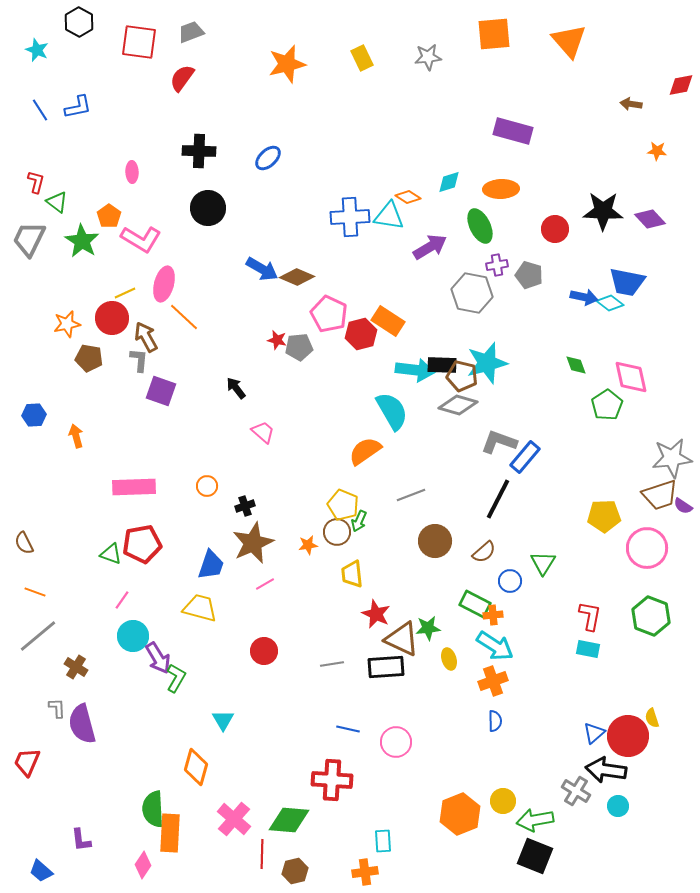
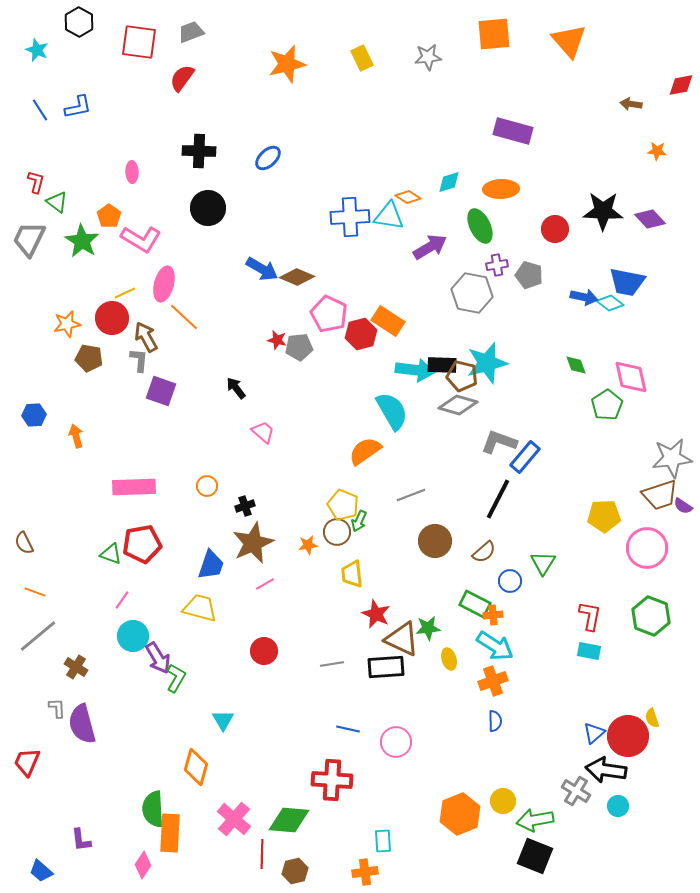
cyan rectangle at (588, 649): moved 1 px right, 2 px down
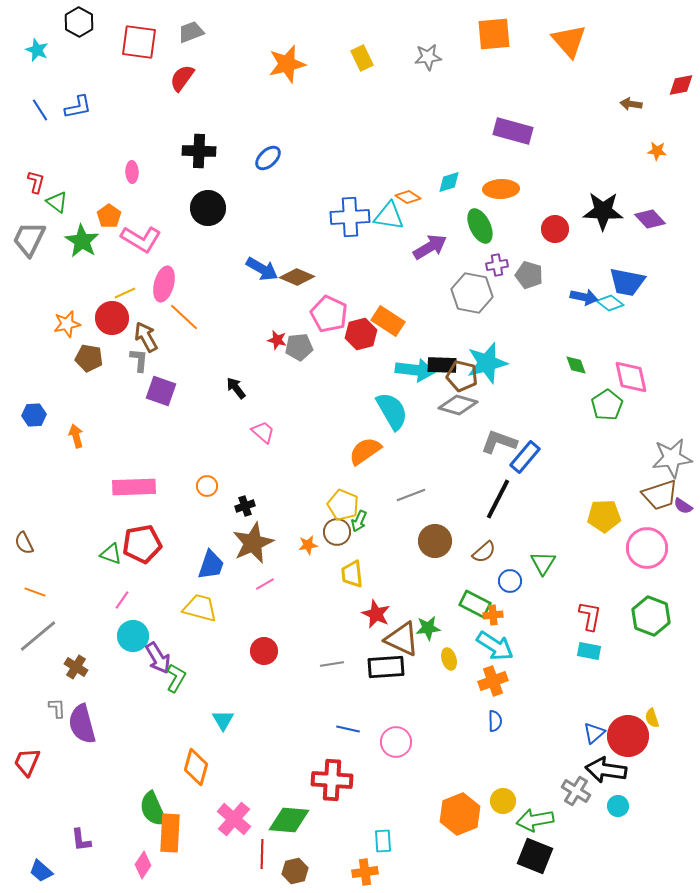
green semicircle at (153, 809): rotated 21 degrees counterclockwise
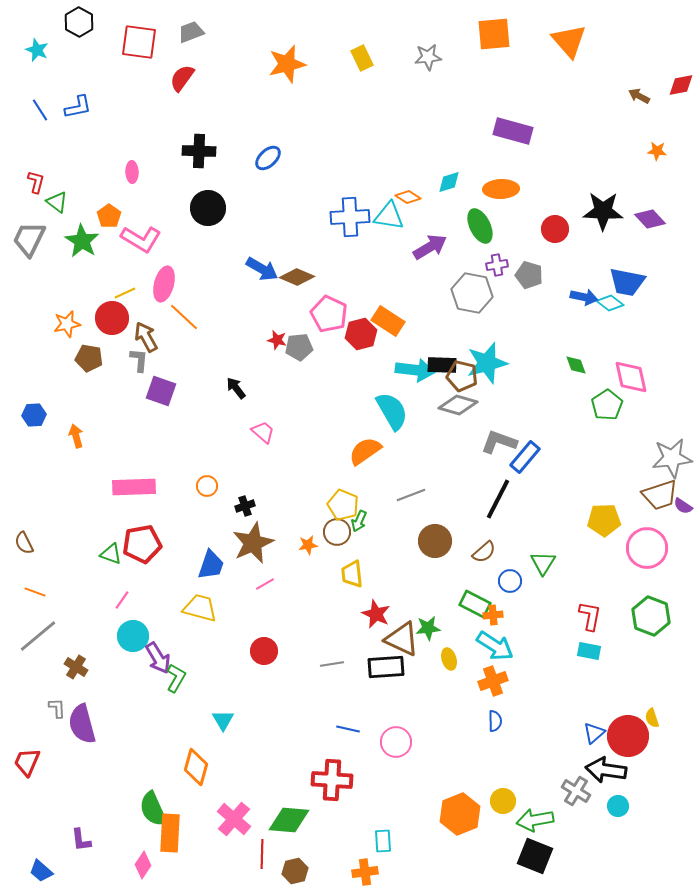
brown arrow at (631, 104): moved 8 px right, 8 px up; rotated 20 degrees clockwise
yellow pentagon at (604, 516): moved 4 px down
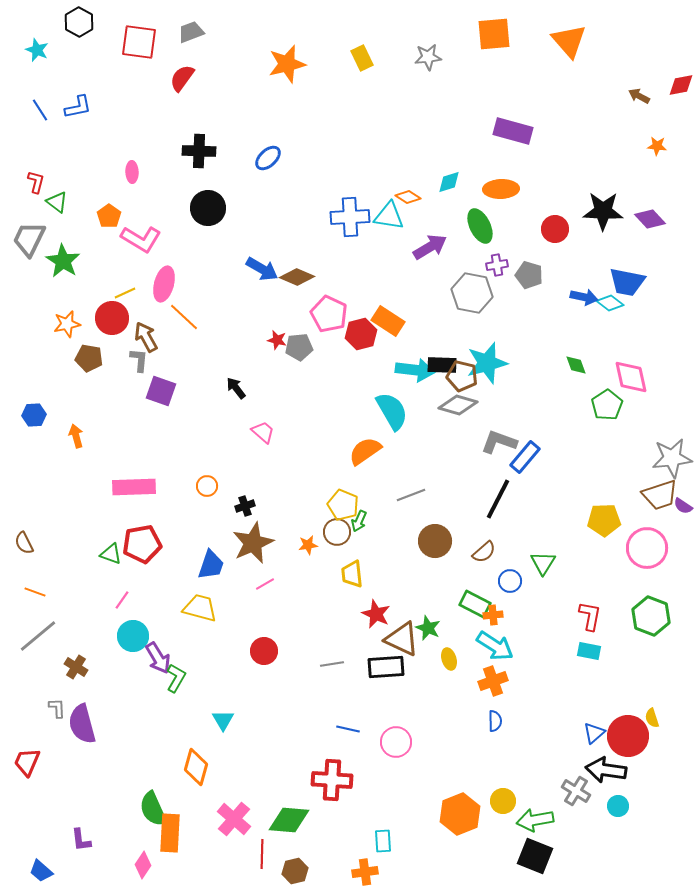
orange star at (657, 151): moved 5 px up
green star at (82, 241): moved 19 px left, 20 px down
green star at (428, 628): rotated 30 degrees clockwise
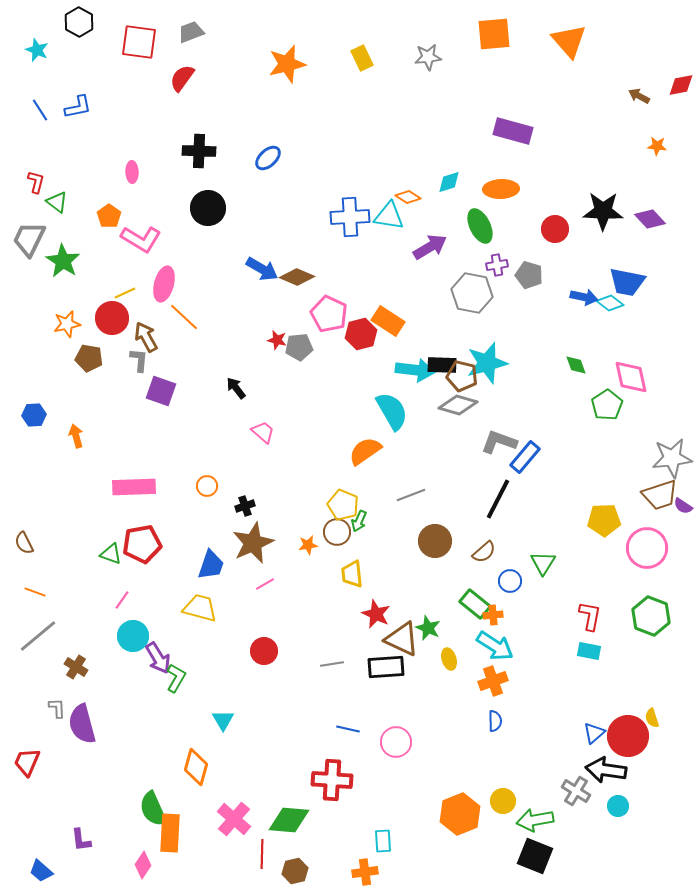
green rectangle at (475, 604): rotated 12 degrees clockwise
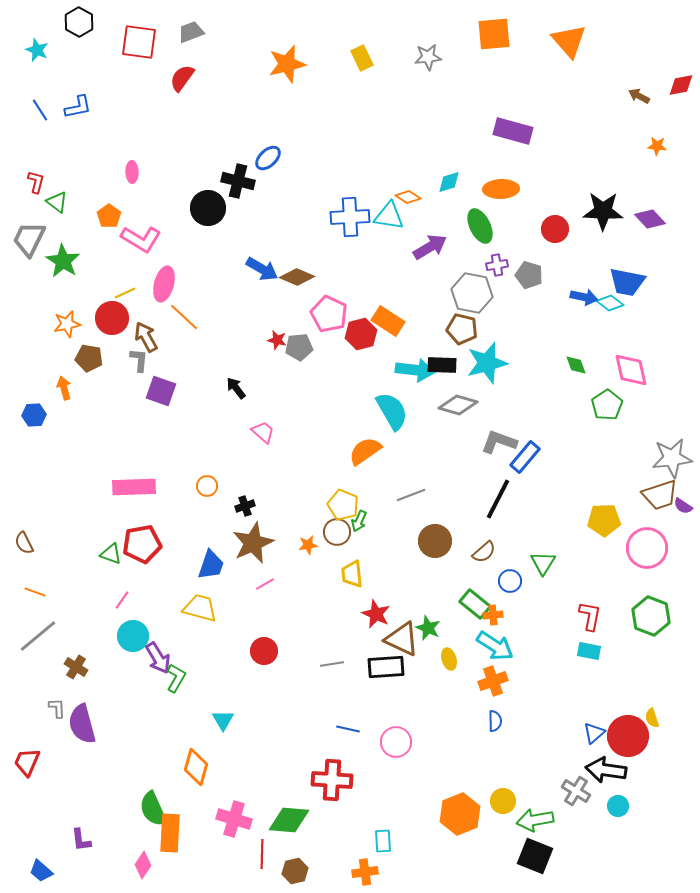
black cross at (199, 151): moved 39 px right, 30 px down; rotated 12 degrees clockwise
brown pentagon at (462, 376): moved 47 px up
pink diamond at (631, 377): moved 7 px up
orange arrow at (76, 436): moved 12 px left, 48 px up
pink cross at (234, 819): rotated 24 degrees counterclockwise
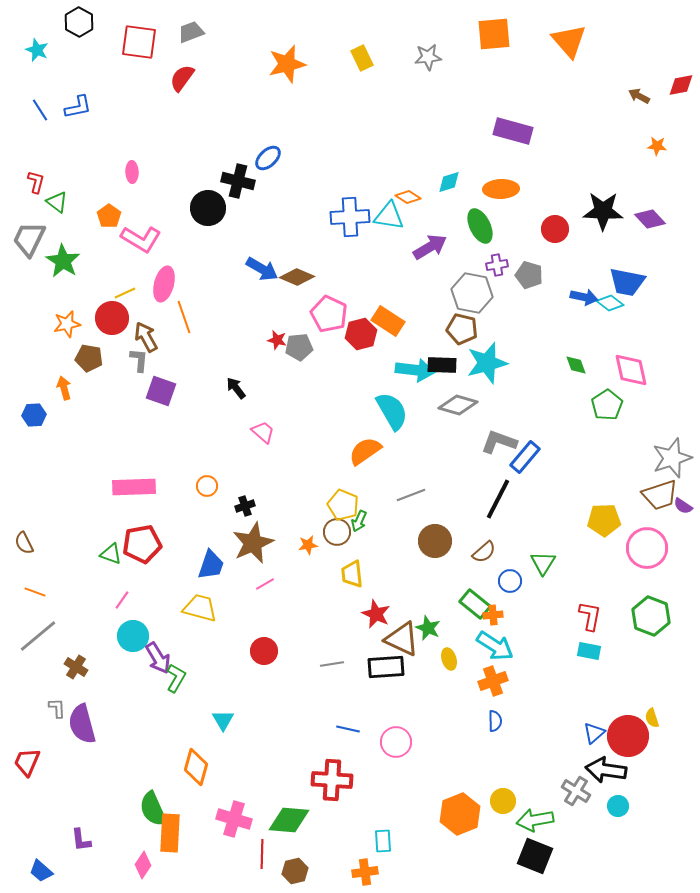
orange line at (184, 317): rotated 28 degrees clockwise
gray star at (672, 458): rotated 12 degrees counterclockwise
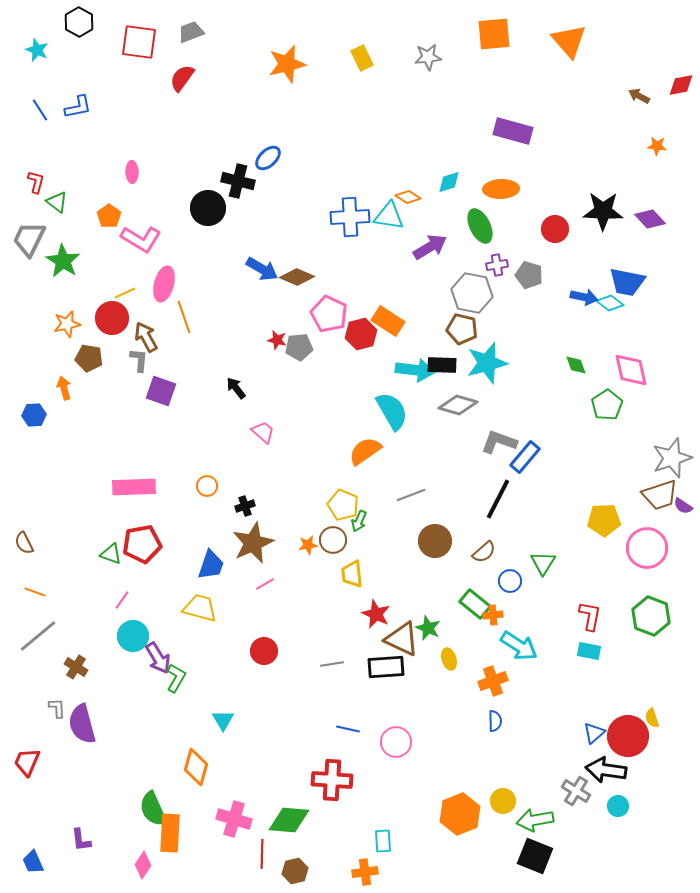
brown circle at (337, 532): moved 4 px left, 8 px down
cyan arrow at (495, 646): moved 24 px right
blue trapezoid at (41, 871): moved 8 px left, 9 px up; rotated 25 degrees clockwise
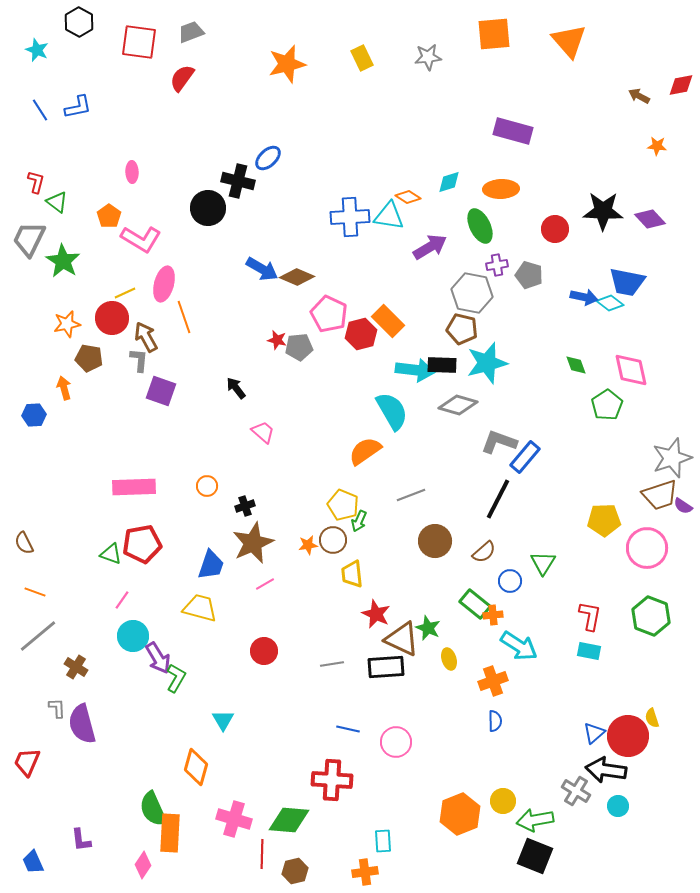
orange rectangle at (388, 321): rotated 12 degrees clockwise
